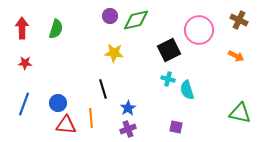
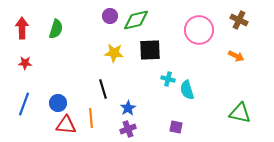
black square: moved 19 px left; rotated 25 degrees clockwise
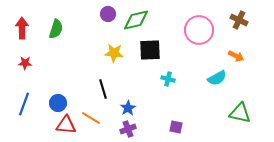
purple circle: moved 2 px left, 2 px up
cyan semicircle: moved 30 px right, 12 px up; rotated 102 degrees counterclockwise
orange line: rotated 54 degrees counterclockwise
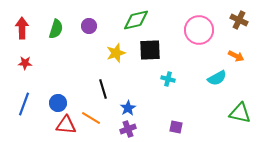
purple circle: moved 19 px left, 12 px down
yellow star: moved 2 px right; rotated 24 degrees counterclockwise
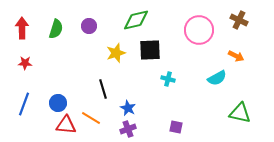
blue star: rotated 14 degrees counterclockwise
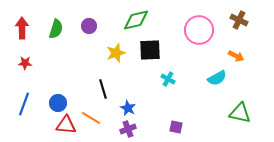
cyan cross: rotated 16 degrees clockwise
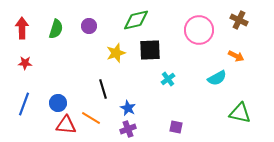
cyan cross: rotated 24 degrees clockwise
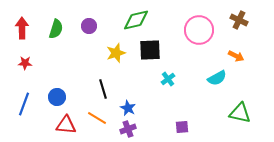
blue circle: moved 1 px left, 6 px up
orange line: moved 6 px right
purple square: moved 6 px right; rotated 16 degrees counterclockwise
